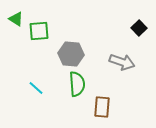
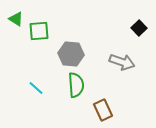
green semicircle: moved 1 px left, 1 px down
brown rectangle: moved 1 px right, 3 px down; rotated 30 degrees counterclockwise
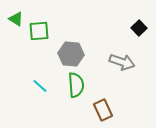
cyan line: moved 4 px right, 2 px up
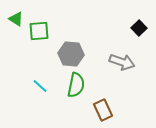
green semicircle: rotated 15 degrees clockwise
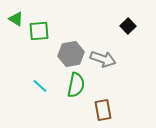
black square: moved 11 px left, 2 px up
gray hexagon: rotated 15 degrees counterclockwise
gray arrow: moved 19 px left, 3 px up
brown rectangle: rotated 15 degrees clockwise
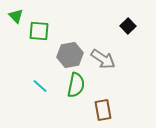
green triangle: moved 3 px up; rotated 14 degrees clockwise
green square: rotated 10 degrees clockwise
gray hexagon: moved 1 px left, 1 px down
gray arrow: rotated 15 degrees clockwise
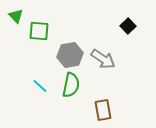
green semicircle: moved 5 px left
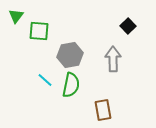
green triangle: rotated 21 degrees clockwise
gray arrow: moved 10 px right; rotated 125 degrees counterclockwise
cyan line: moved 5 px right, 6 px up
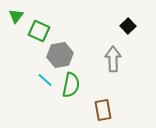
green square: rotated 20 degrees clockwise
gray hexagon: moved 10 px left
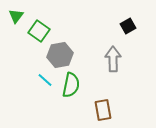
black square: rotated 14 degrees clockwise
green square: rotated 10 degrees clockwise
